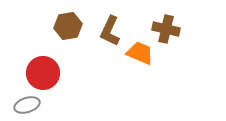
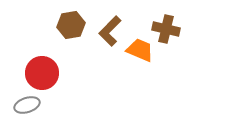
brown hexagon: moved 3 px right, 1 px up
brown L-shape: rotated 20 degrees clockwise
orange trapezoid: moved 3 px up
red circle: moved 1 px left
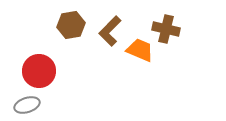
red circle: moved 3 px left, 2 px up
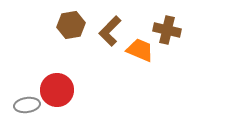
brown cross: moved 1 px right, 1 px down
red circle: moved 18 px right, 19 px down
gray ellipse: rotated 10 degrees clockwise
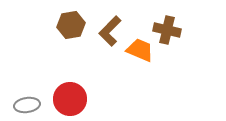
red circle: moved 13 px right, 9 px down
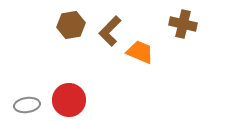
brown cross: moved 16 px right, 6 px up
orange trapezoid: moved 2 px down
red circle: moved 1 px left, 1 px down
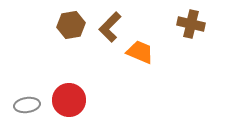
brown cross: moved 8 px right
brown L-shape: moved 4 px up
